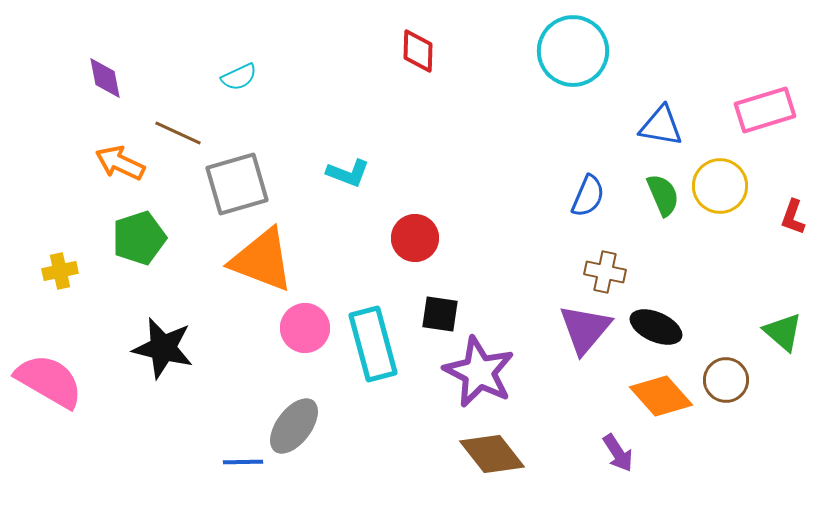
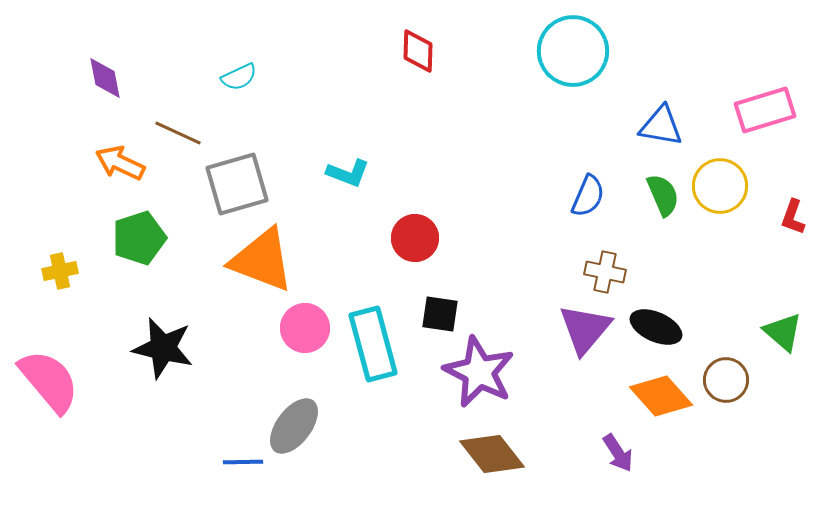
pink semicircle: rotated 20 degrees clockwise
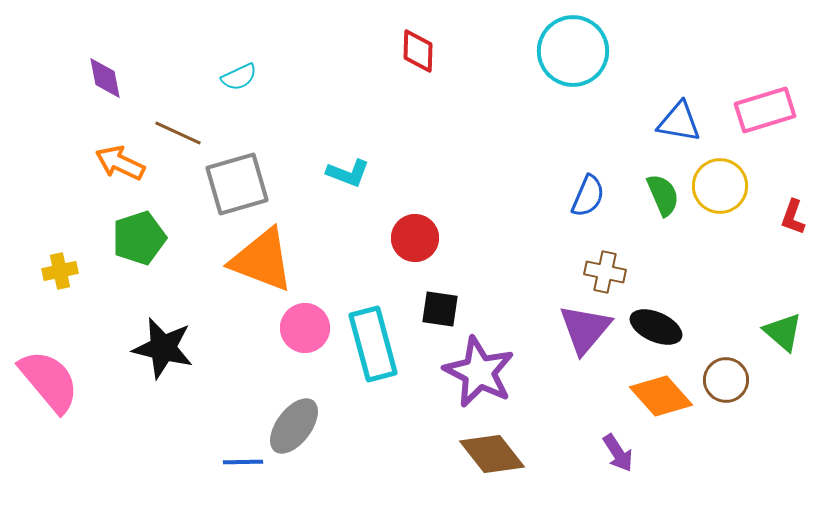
blue triangle: moved 18 px right, 4 px up
black square: moved 5 px up
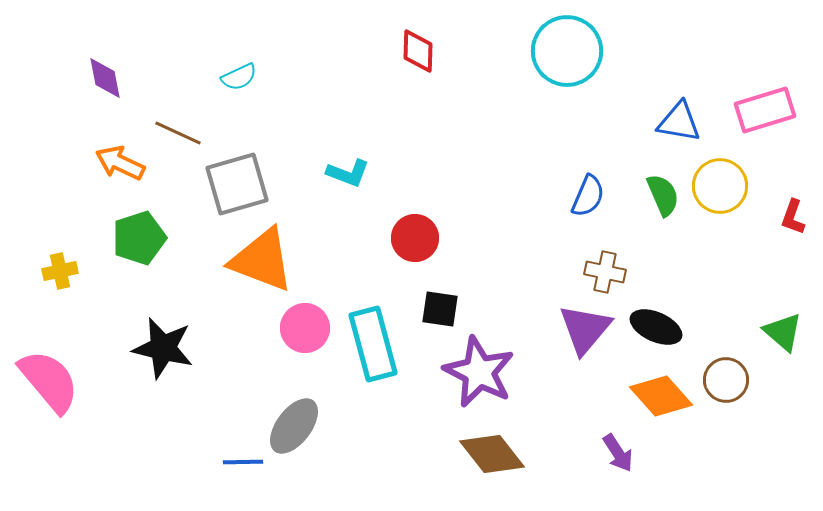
cyan circle: moved 6 px left
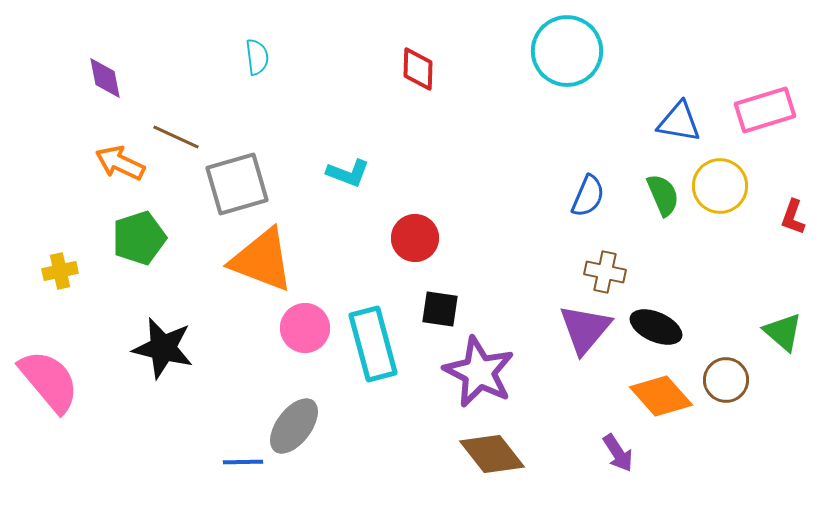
red diamond: moved 18 px down
cyan semicircle: moved 18 px right, 20 px up; rotated 72 degrees counterclockwise
brown line: moved 2 px left, 4 px down
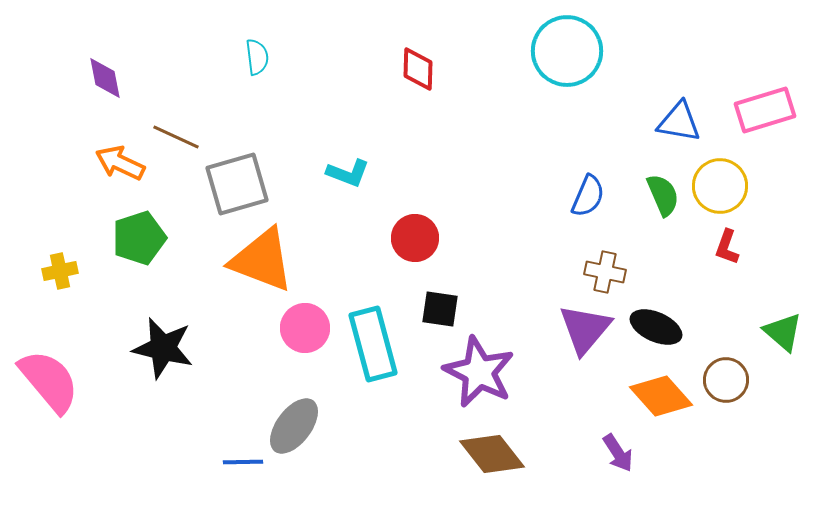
red L-shape: moved 66 px left, 30 px down
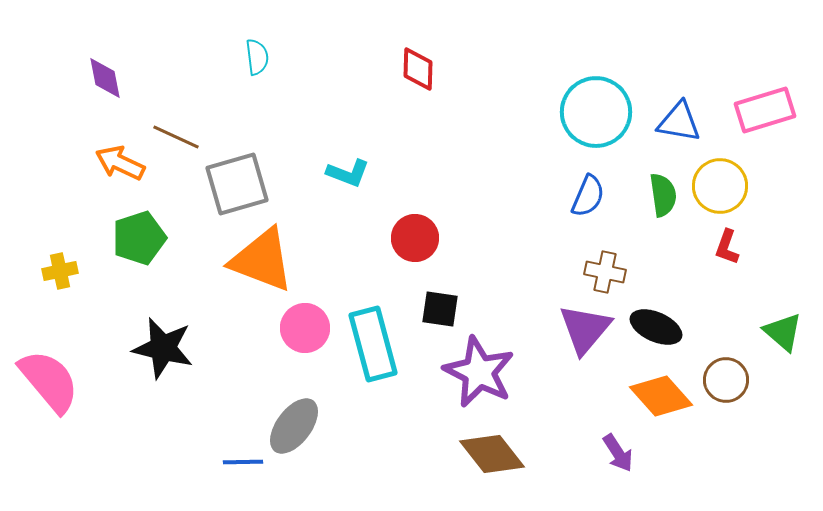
cyan circle: moved 29 px right, 61 px down
green semicircle: rotated 15 degrees clockwise
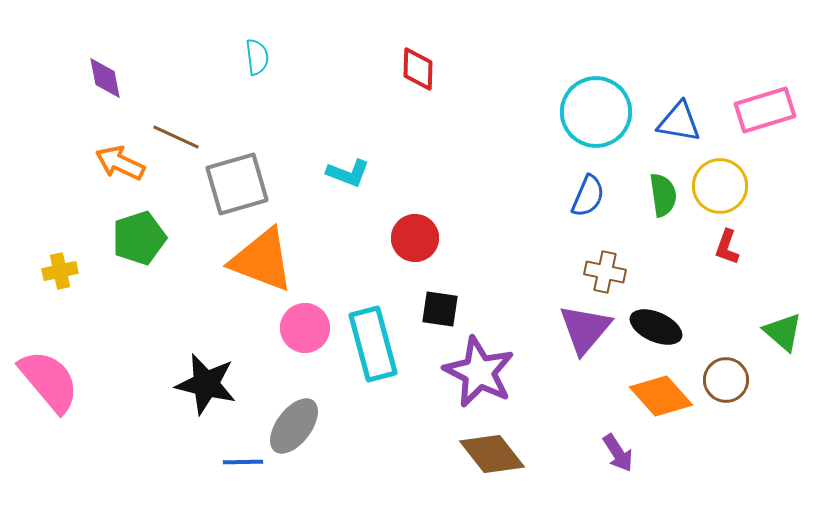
black star: moved 43 px right, 36 px down
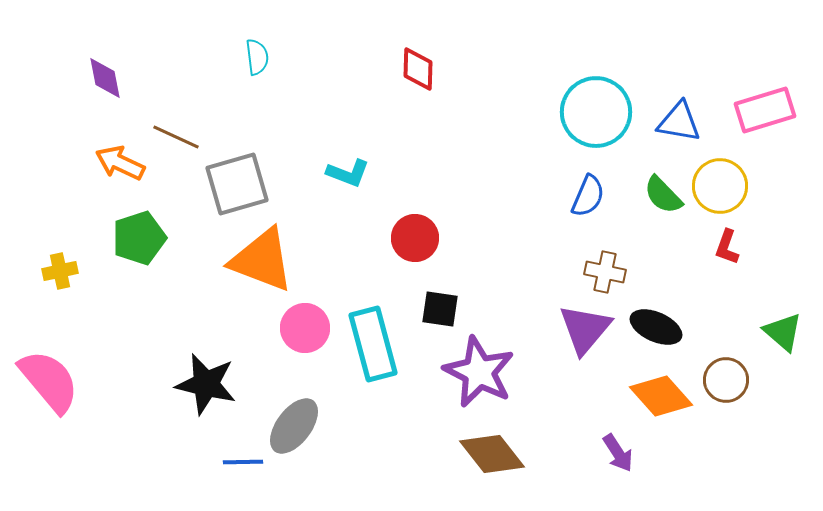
green semicircle: rotated 144 degrees clockwise
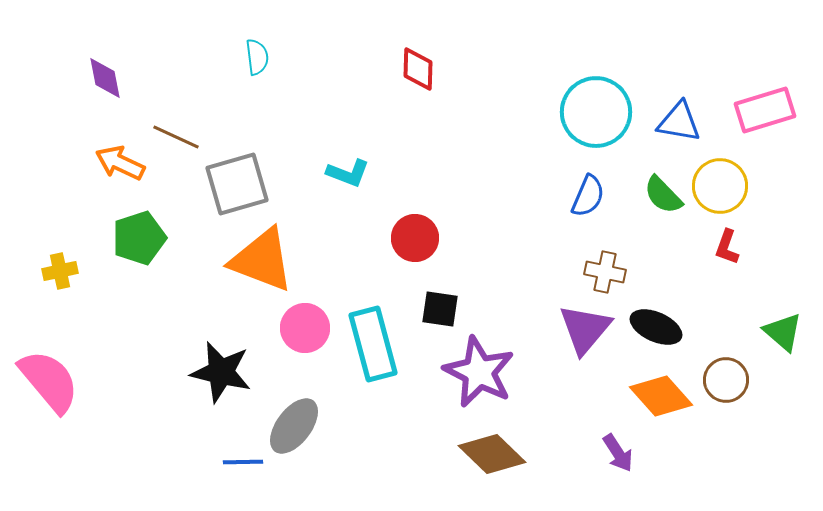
black star: moved 15 px right, 12 px up
brown diamond: rotated 8 degrees counterclockwise
